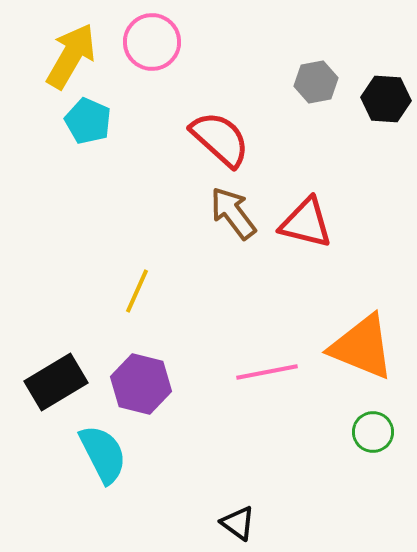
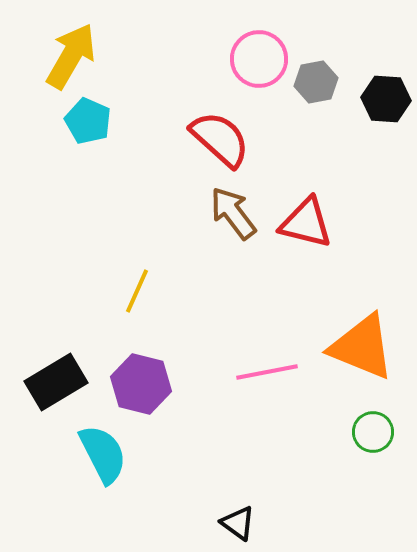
pink circle: moved 107 px right, 17 px down
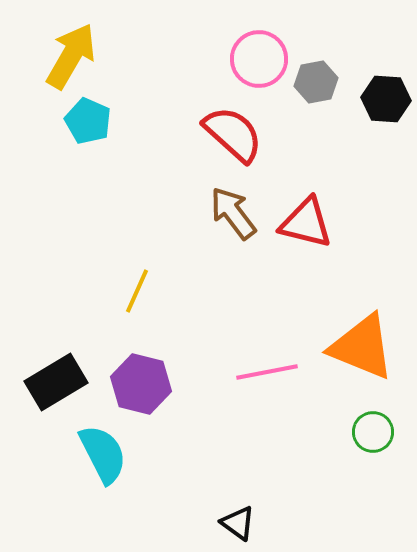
red semicircle: moved 13 px right, 5 px up
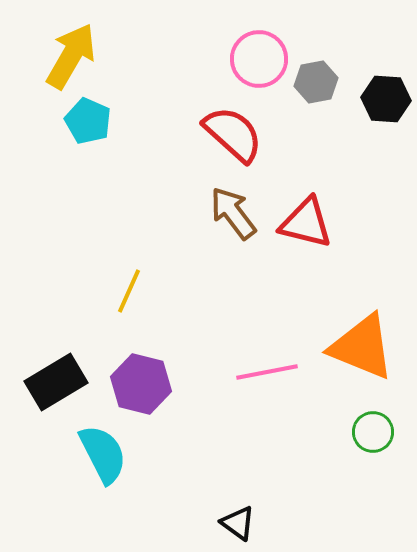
yellow line: moved 8 px left
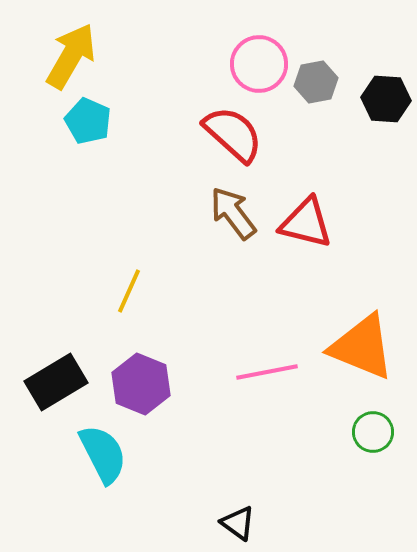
pink circle: moved 5 px down
purple hexagon: rotated 8 degrees clockwise
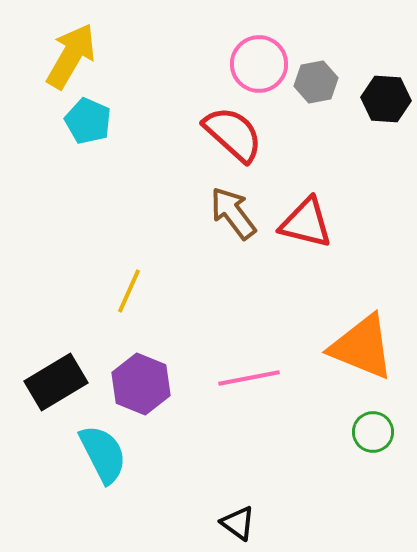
pink line: moved 18 px left, 6 px down
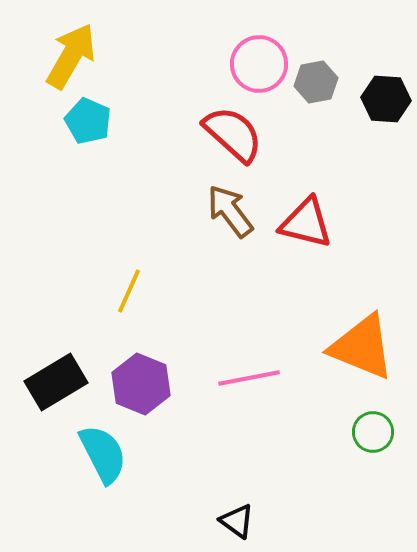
brown arrow: moved 3 px left, 2 px up
black triangle: moved 1 px left, 2 px up
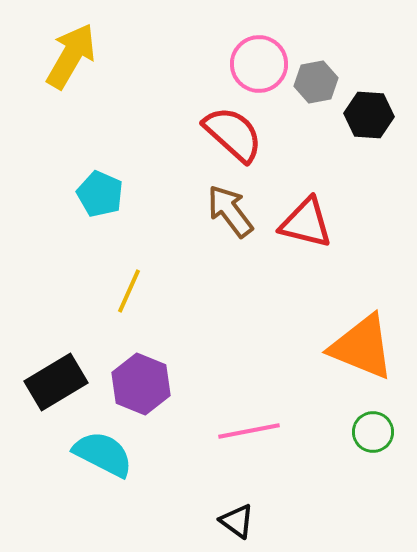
black hexagon: moved 17 px left, 16 px down
cyan pentagon: moved 12 px right, 73 px down
pink line: moved 53 px down
cyan semicircle: rotated 36 degrees counterclockwise
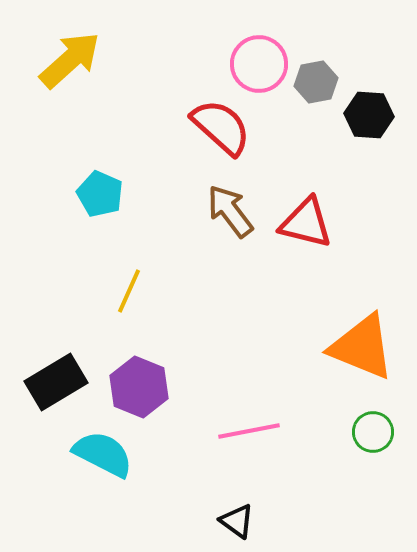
yellow arrow: moved 1 px left, 4 px down; rotated 18 degrees clockwise
red semicircle: moved 12 px left, 7 px up
purple hexagon: moved 2 px left, 3 px down
